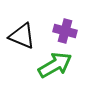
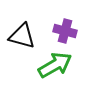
black triangle: rotated 8 degrees counterclockwise
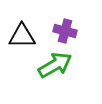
black triangle: rotated 16 degrees counterclockwise
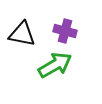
black triangle: moved 2 px up; rotated 12 degrees clockwise
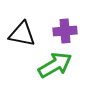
purple cross: rotated 20 degrees counterclockwise
